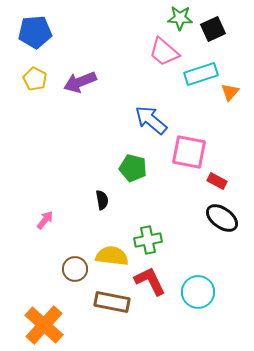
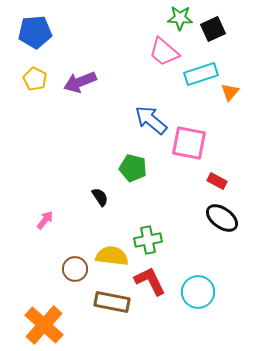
pink square: moved 9 px up
black semicircle: moved 2 px left, 3 px up; rotated 24 degrees counterclockwise
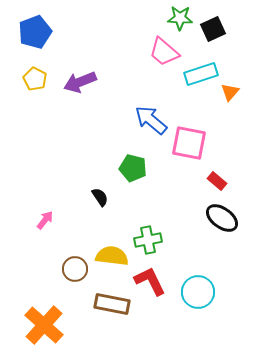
blue pentagon: rotated 16 degrees counterclockwise
red rectangle: rotated 12 degrees clockwise
brown rectangle: moved 2 px down
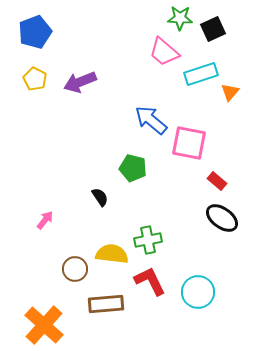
yellow semicircle: moved 2 px up
brown rectangle: moved 6 px left; rotated 16 degrees counterclockwise
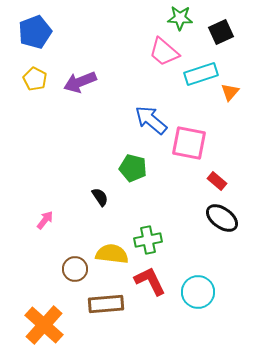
black square: moved 8 px right, 3 px down
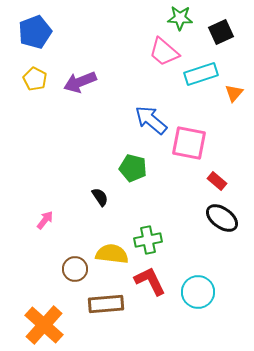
orange triangle: moved 4 px right, 1 px down
